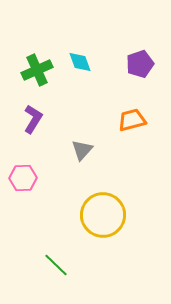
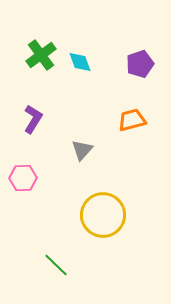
green cross: moved 4 px right, 15 px up; rotated 12 degrees counterclockwise
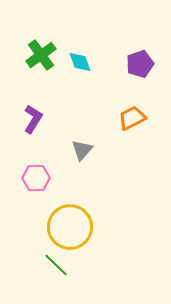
orange trapezoid: moved 2 px up; rotated 12 degrees counterclockwise
pink hexagon: moved 13 px right
yellow circle: moved 33 px left, 12 px down
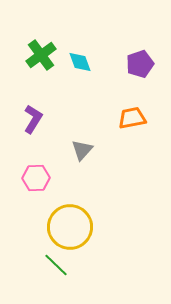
orange trapezoid: rotated 16 degrees clockwise
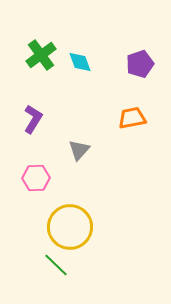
gray triangle: moved 3 px left
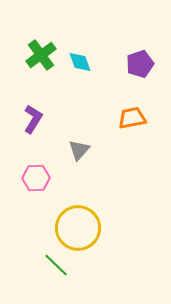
yellow circle: moved 8 px right, 1 px down
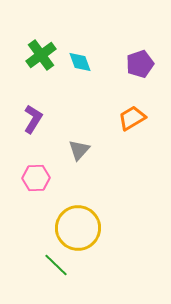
orange trapezoid: rotated 20 degrees counterclockwise
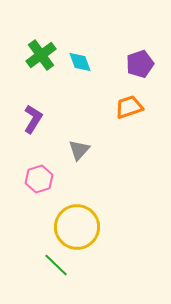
orange trapezoid: moved 3 px left, 11 px up; rotated 12 degrees clockwise
pink hexagon: moved 3 px right, 1 px down; rotated 16 degrees counterclockwise
yellow circle: moved 1 px left, 1 px up
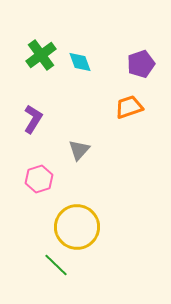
purple pentagon: moved 1 px right
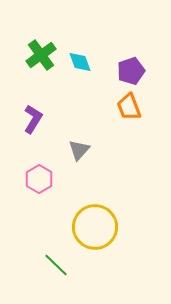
purple pentagon: moved 10 px left, 7 px down
orange trapezoid: rotated 92 degrees counterclockwise
pink hexagon: rotated 12 degrees counterclockwise
yellow circle: moved 18 px right
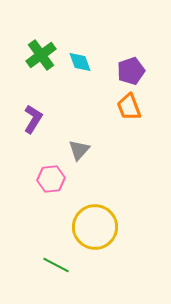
pink hexagon: moved 12 px right; rotated 24 degrees clockwise
green line: rotated 16 degrees counterclockwise
